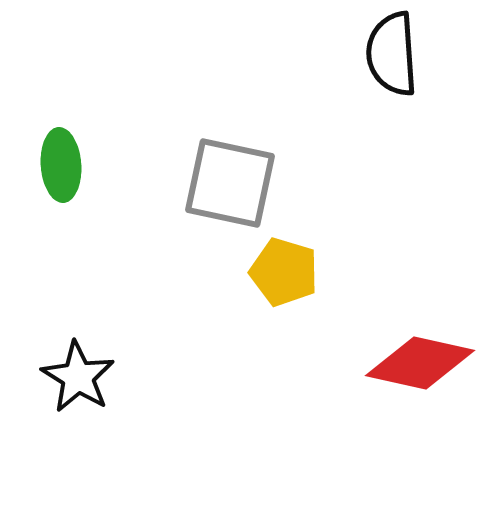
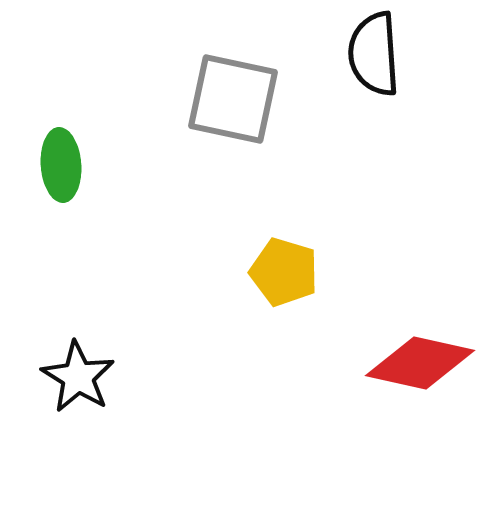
black semicircle: moved 18 px left
gray square: moved 3 px right, 84 px up
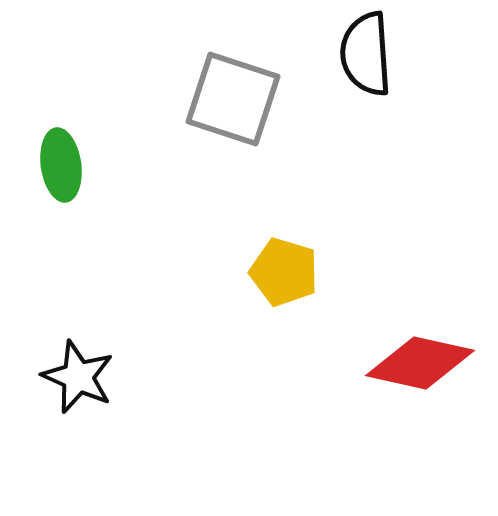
black semicircle: moved 8 px left
gray square: rotated 6 degrees clockwise
green ellipse: rotated 4 degrees counterclockwise
black star: rotated 8 degrees counterclockwise
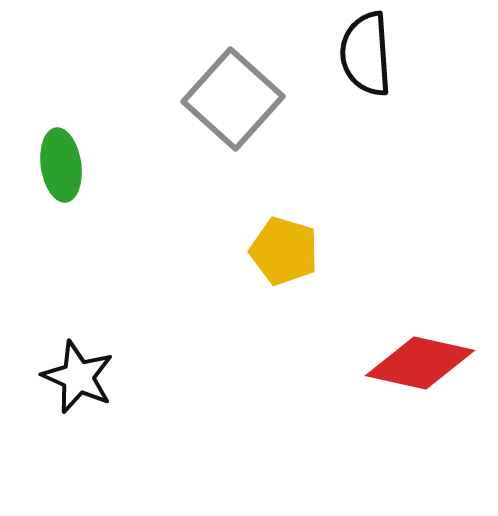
gray square: rotated 24 degrees clockwise
yellow pentagon: moved 21 px up
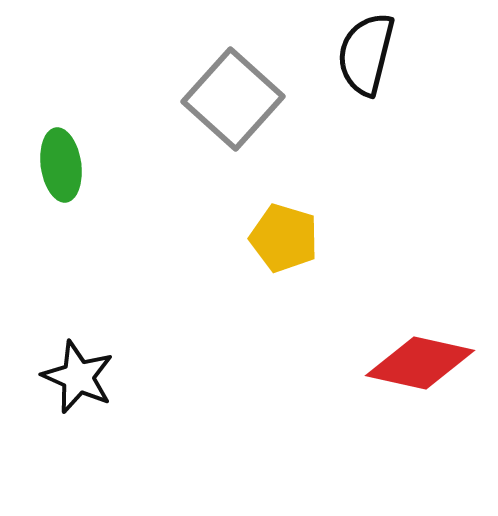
black semicircle: rotated 18 degrees clockwise
yellow pentagon: moved 13 px up
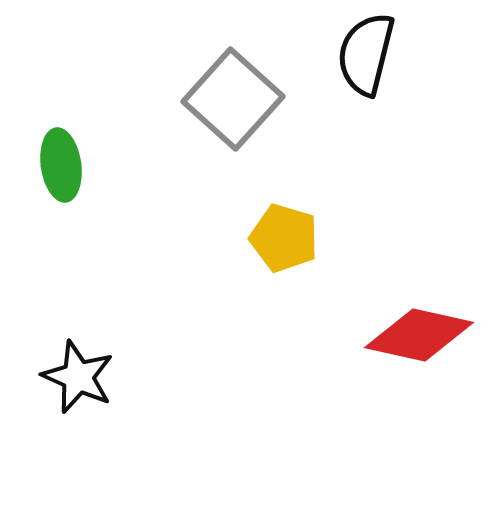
red diamond: moved 1 px left, 28 px up
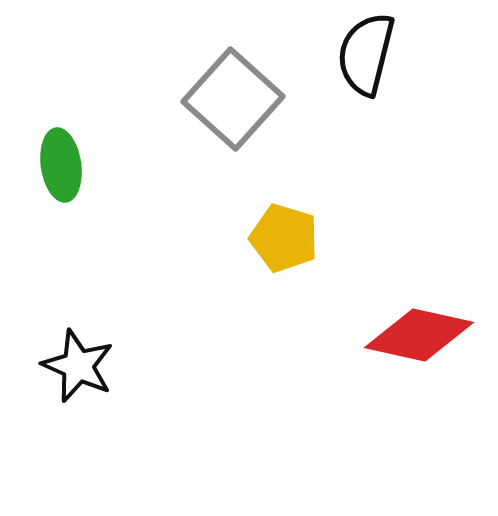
black star: moved 11 px up
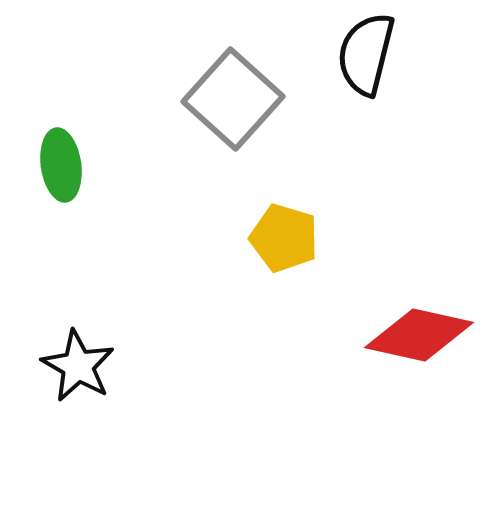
black star: rotated 6 degrees clockwise
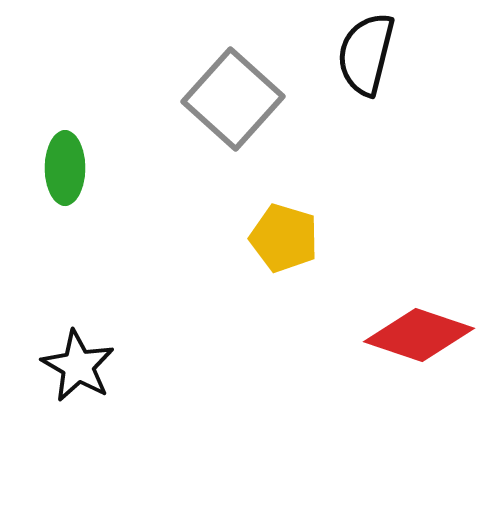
green ellipse: moved 4 px right, 3 px down; rotated 8 degrees clockwise
red diamond: rotated 6 degrees clockwise
